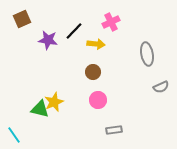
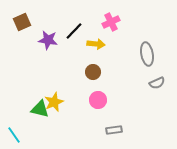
brown square: moved 3 px down
gray semicircle: moved 4 px left, 4 px up
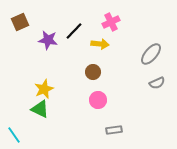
brown square: moved 2 px left
yellow arrow: moved 4 px right
gray ellipse: moved 4 px right; rotated 50 degrees clockwise
yellow star: moved 10 px left, 13 px up
green triangle: rotated 12 degrees clockwise
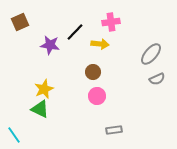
pink cross: rotated 18 degrees clockwise
black line: moved 1 px right, 1 px down
purple star: moved 2 px right, 5 px down
gray semicircle: moved 4 px up
pink circle: moved 1 px left, 4 px up
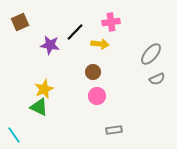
green triangle: moved 1 px left, 2 px up
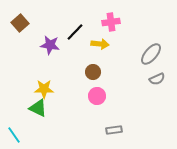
brown square: moved 1 px down; rotated 18 degrees counterclockwise
yellow star: rotated 24 degrees clockwise
green triangle: moved 1 px left, 1 px down
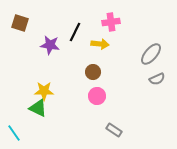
brown square: rotated 30 degrees counterclockwise
black line: rotated 18 degrees counterclockwise
yellow star: moved 2 px down
gray rectangle: rotated 42 degrees clockwise
cyan line: moved 2 px up
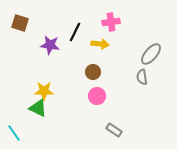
gray semicircle: moved 15 px left, 2 px up; rotated 105 degrees clockwise
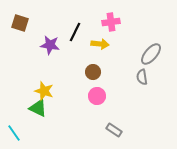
yellow star: rotated 18 degrees clockwise
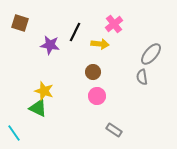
pink cross: moved 3 px right, 2 px down; rotated 30 degrees counterclockwise
